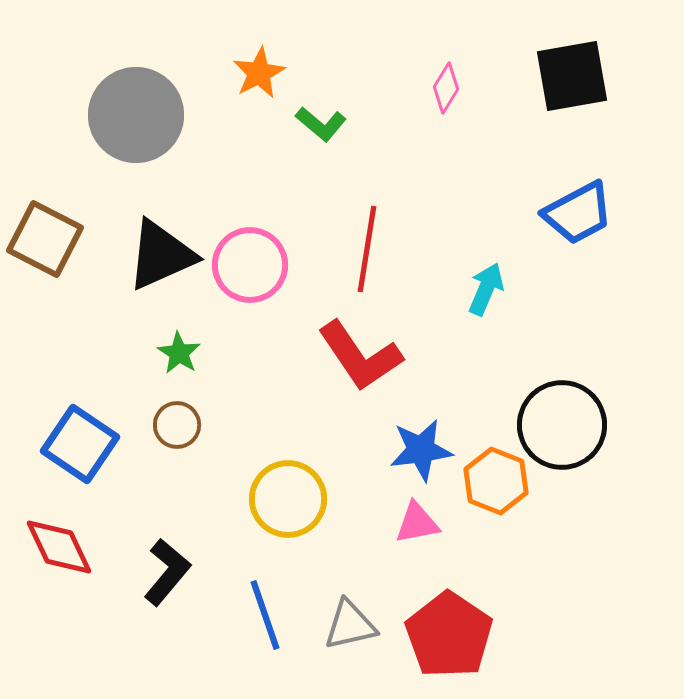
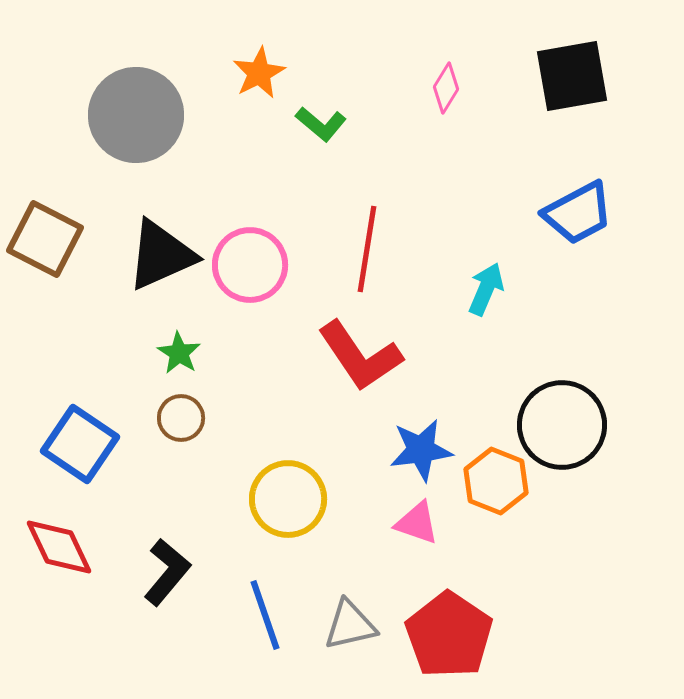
brown circle: moved 4 px right, 7 px up
pink triangle: rotated 30 degrees clockwise
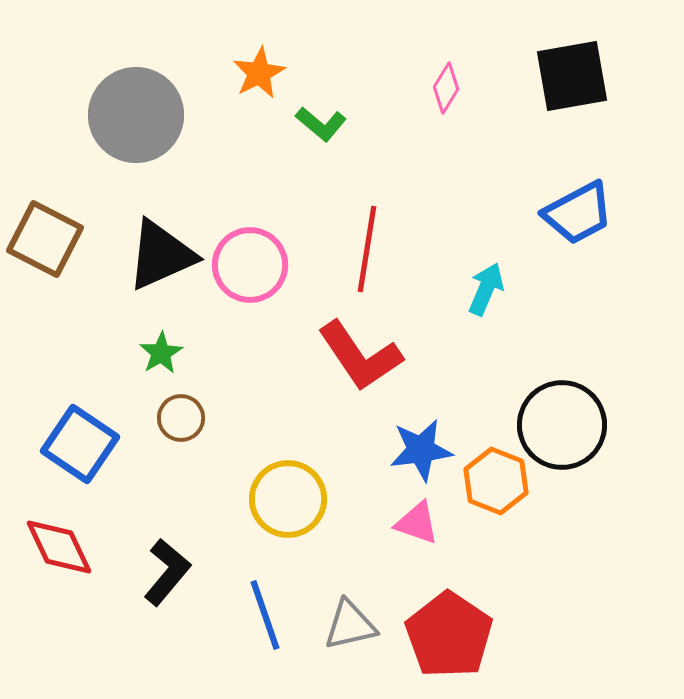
green star: moved 18 px left; rotated 9 degrees clockwise
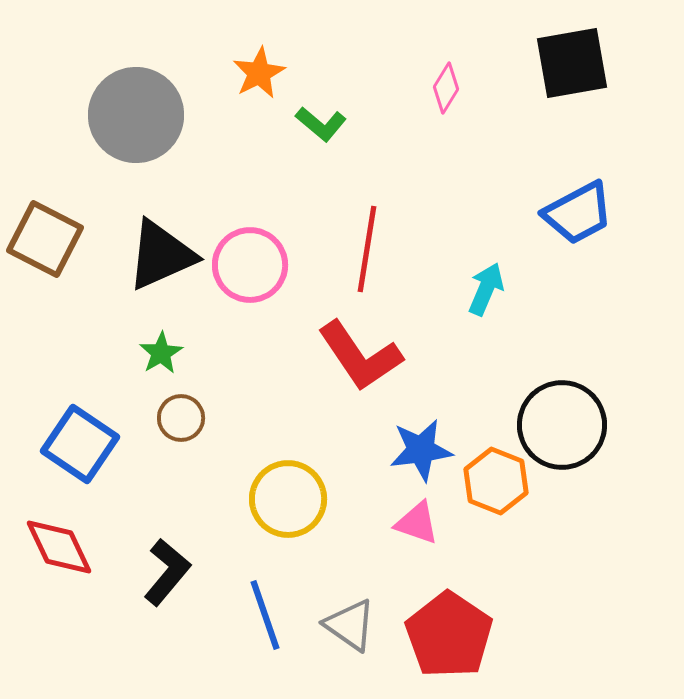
black square: moved 13 px up
gray triangle: rotated 48 degrees clockwise
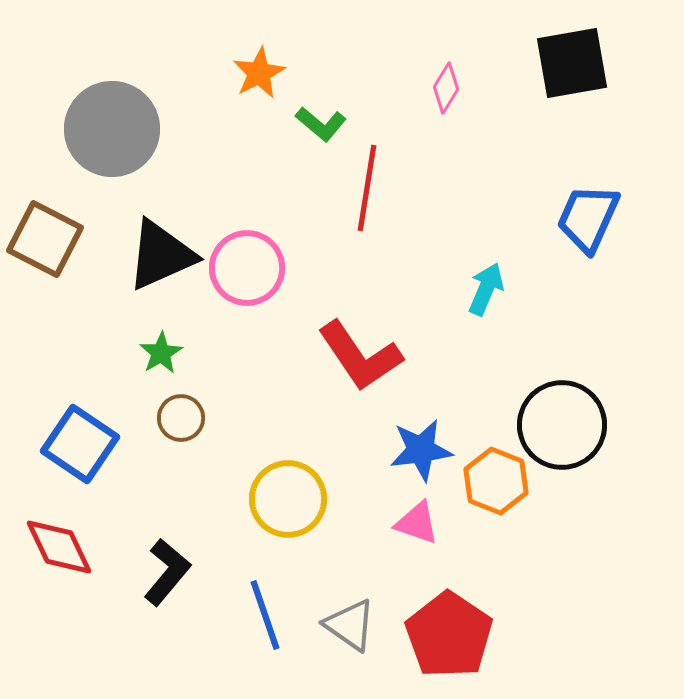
gray circle: moved 24 px left, 14 px down
blue trapezoid: moved 10 px right, 5 px down; rotated 142 degrees clockwise
red line: moved 61 px up
pink circle: moved 3 px left, 3 px down
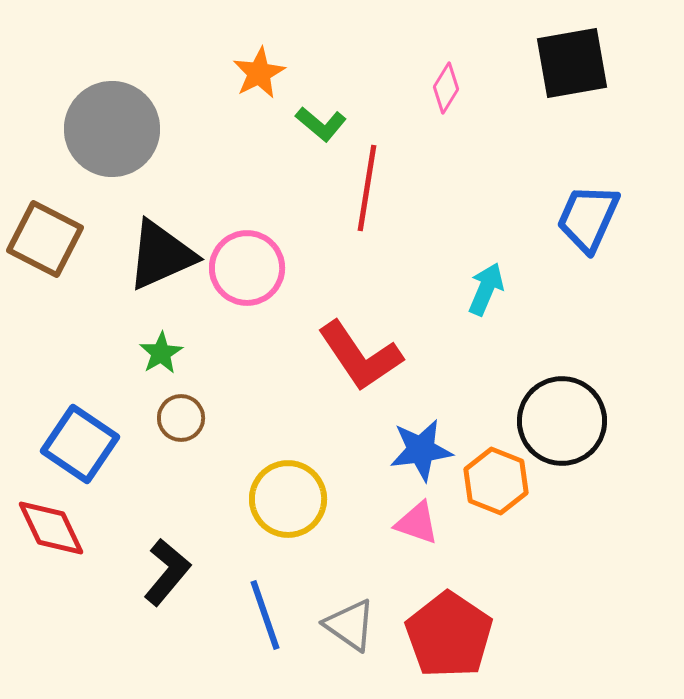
black circle: moved 4 px up
red diamond: moved 8 px left, 19 px up
